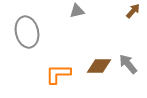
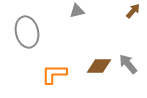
orange L-shape: moved 4 px left
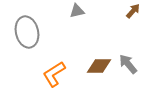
orange L-shape: rotated 32 degrees counterclockwise
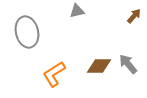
brown arrow: moved 1 px right, 5 px down
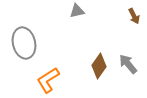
brown arrow: rotated 112 degrees clockwise
gray ellipse: moved 3 px left, 11 px down
brown diamond: rotated 55 degrees counterclockwise
orange L-shape: moved 6 px left, 6 px down
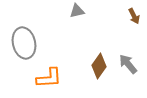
orange L-shape: moved 1 px right, 2 px up; rotated 152 degrees counterclockwise
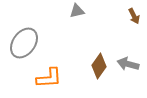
gray ellipse: rotated 48 degrees clockwise
gray arrow: rotated 35 degrees counterclockwise
